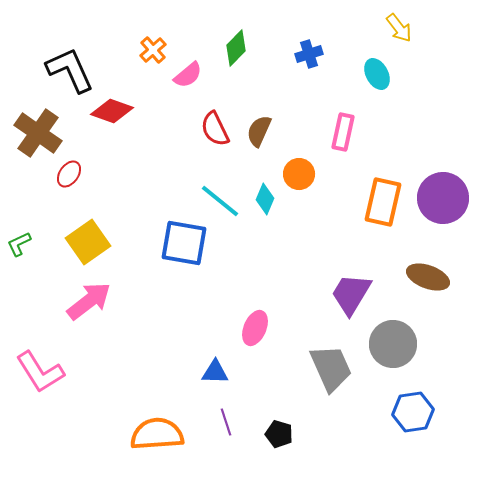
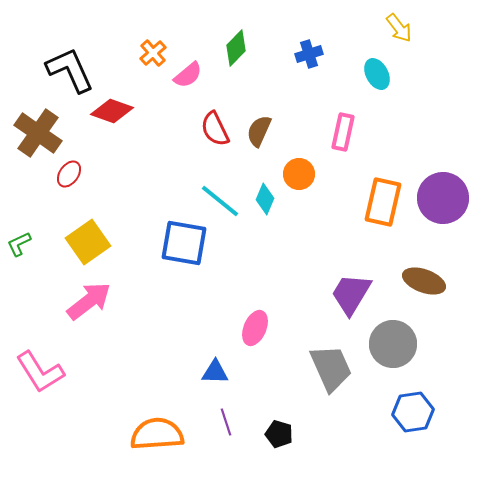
orange cross: moved 3 px down
brown ellipse: moved 4 px left, 4 px down
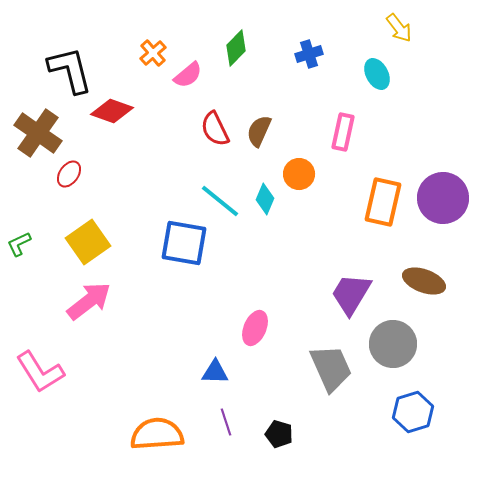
black L-shape: rotated 10 degrees clockwise
blue hexagon: rotated 9 degrees counterclockwise
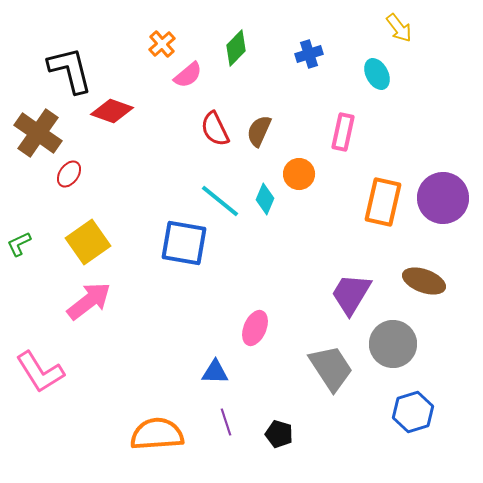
orange cross: moved 9 px right, 9 px up
gray trapezoid: rotated 9 degrees counterclockwise
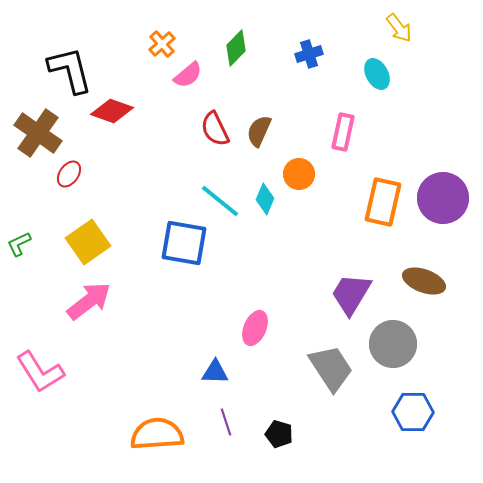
blue hexagon: rotated 18 degrees clockwise
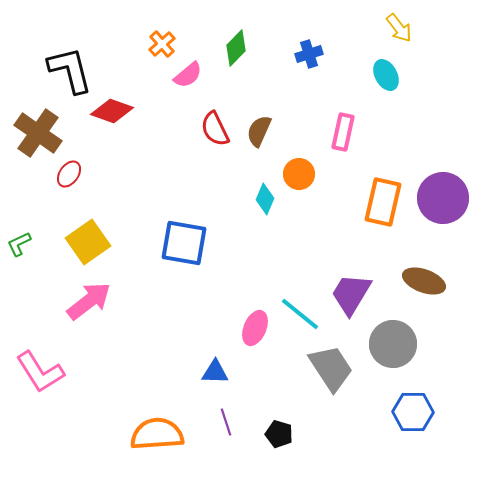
cyan ellipse: moved 9 px right, 1 px down
cyan line: moved 80 px right, 113 px down
